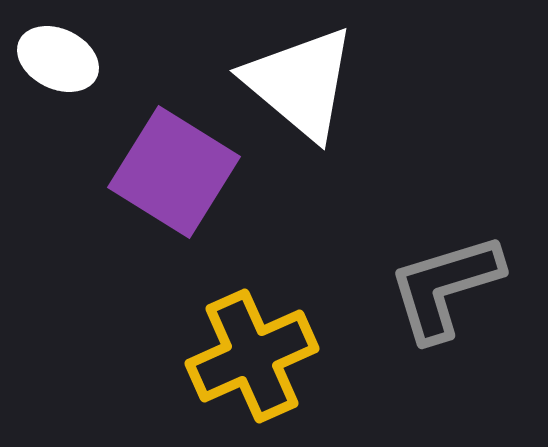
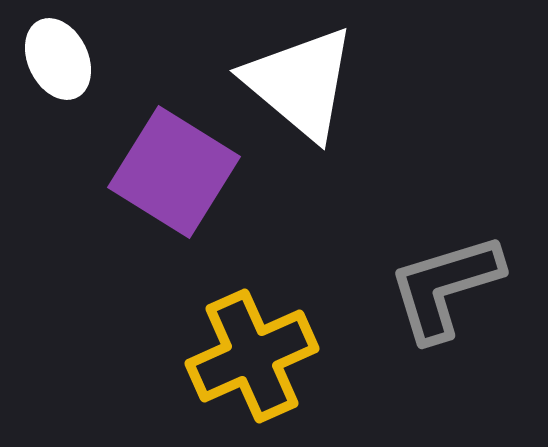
white ellipse: rotated 38 degrees clockwise
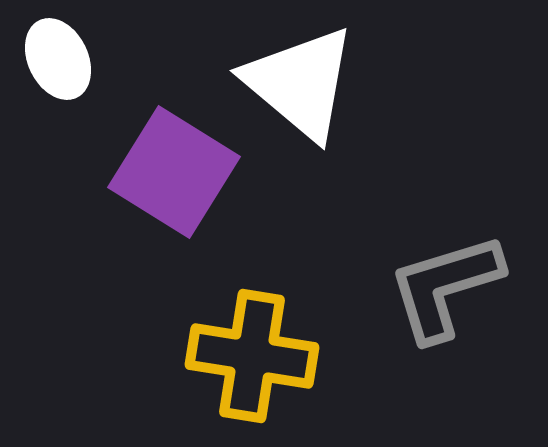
yellow cross: rotated 33 degrees clockwise
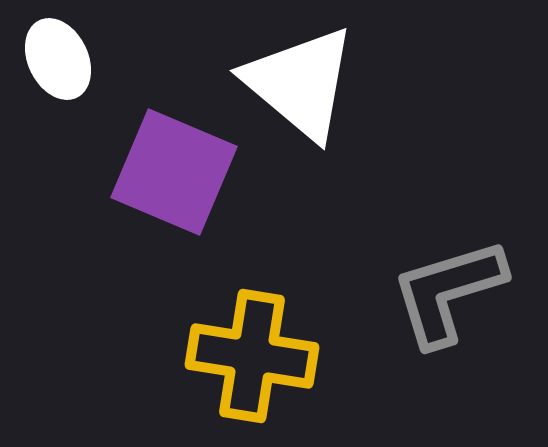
purple square: rotated 9 degrees counterclockwise
gray L-shape: moved 3 px right, 5 px down
